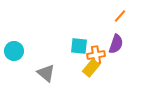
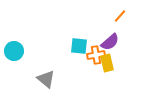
purple semicircle: moved 6 px left, 2 px up; rotated 30 degrees clockwise
yellow rectangle: moved 16 px right, 5 px up; rotated 54 degrees counterclockwise
gray triangle: moved 6 px down
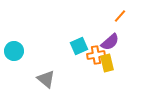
cyan square: rotated 30 degrees counterclockwise
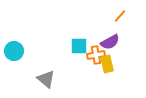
purple semicircle: rotated 12 degrees clockwise
cyan square: rotated 24 degrees clockwise
yellow rectangle: moved 1 px down
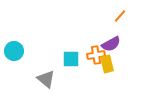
purple semicircle: moved 1 px right, 2 px down
cyan square: moved 8 px left, 13 px down
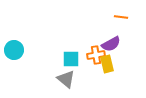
orange line: moved 1 px right, 1 px down; rotated 56 degrees clockwise
cyan circle: moved 1 px up
gray triangle: moved 20 px right
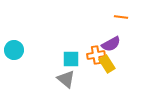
yellow rectangle: rotated 18 degrees counterclockwise
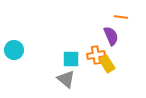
purple semicircle: moved 8 px up; rotated 84 degrees counterclockwise
